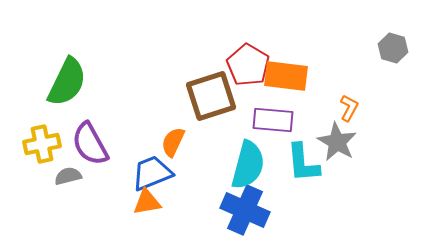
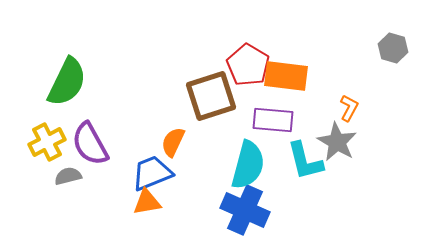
yellow cross: moved 5 px right, 2 px up; rotated 15 degrees counterclockwise
cyan L-shape: moved 2 px right, 2 px up; rotated 9 degrees counterclockwise
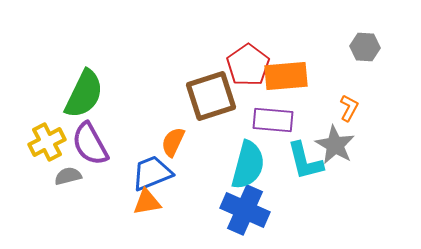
gray hexagon: moved 28 px left, 1 px up; rotated 12 degrees counterclockwise
red pentagon: rotated 6 degrees clockwise
orange rectangle: rotated 12 degrees counterclockwise
green semicircle: moved 17 px right, 12 px down
gray star: moved 2 px left, 3 px down
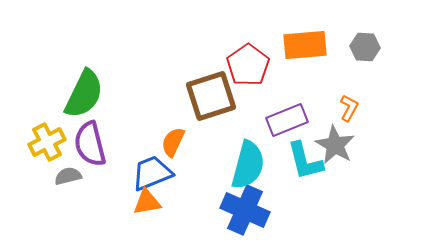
orange rectangle: moved 19 px right, 31 px up
purple rectangle: moved 14 px right; rotated 27 degrees counterclockwise
purple semicircle: rotated 15 degrees clockwise
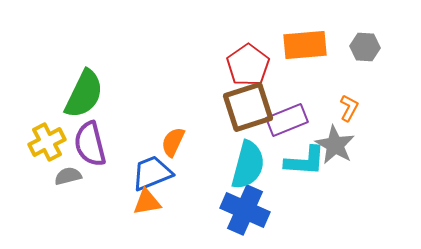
brown square: moved 37 px right, 11 px down
cyan L-shape: rotated 72 degrees counterclockwise
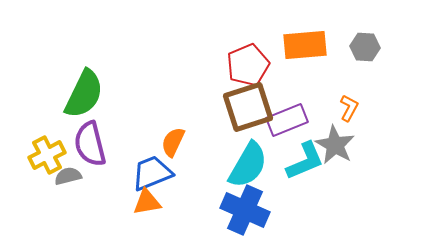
red pentagon: rotated 12 degrees clockwise
yellow cross: moved 13 px down
cyan L-shape: rotated 27 degrees counterclockwise
cyan semicircle: rotated 15 degrees clockwise
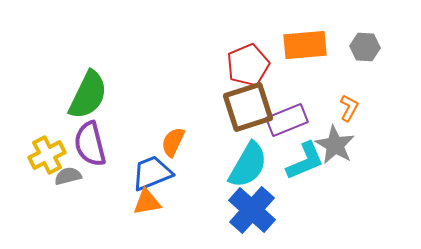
green semicircle: moved 4 px right, 1 px down
blue cross: moved 7 px right; rotated 18 degrees clockwise
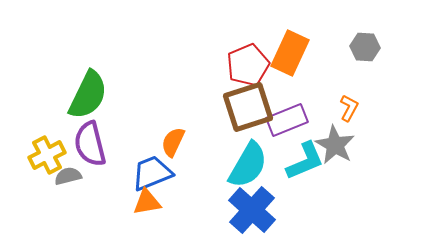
orange rectangle: moved 15 px left, 8 px down; rotated 60 degrees counterclockwise
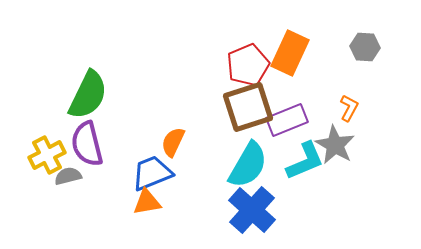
purple semicircle: moved 3 px left
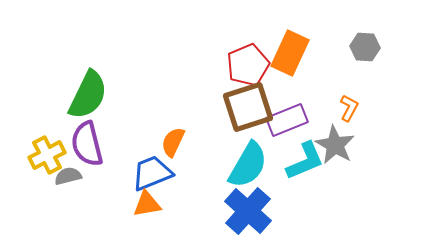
orange triangle: moved 2 px down
blue cross: moved 4 px left, 1 px down
